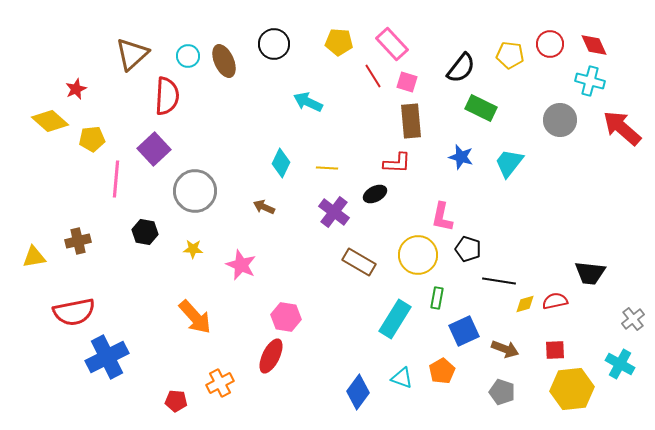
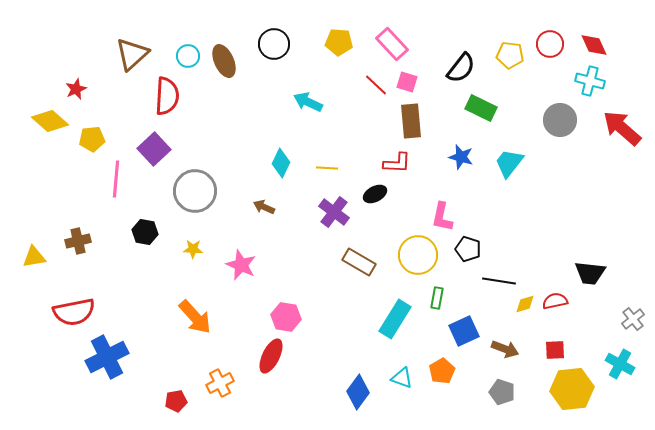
red line at (373, 76): moved 3 px right, 9 px down; rotated 15 degrees counterclockwise
red pentagon at (176, 401): rotated 15 degrees counterclockwise
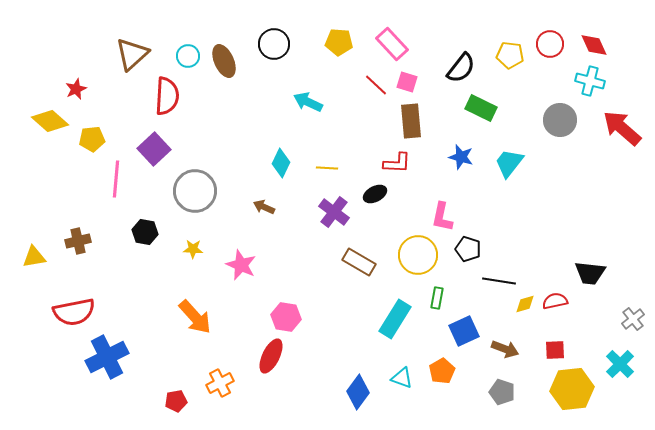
cyan cross at (620, 364): rotated 16 degrees clockwise
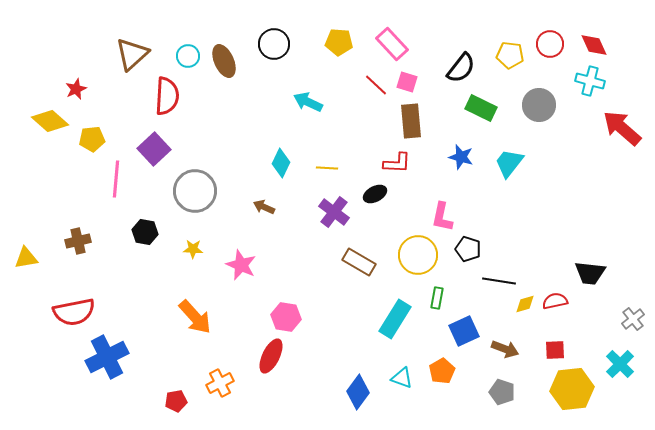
gray circle at (560, 120): moved 21 px left, 15 px up
yellow triangle at (34, 257): moved 8 px left, 1 px down
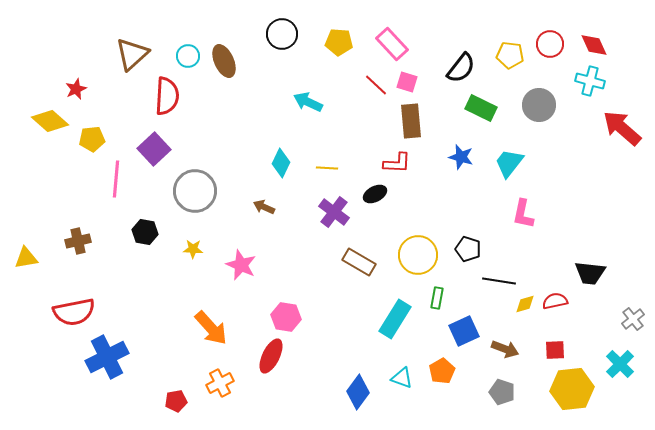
black circle at (274, 44): moved 8 px right, 10 px up
pink L-shape at (442, 217): moved 81 px right, 3 px up
orange arrow at (195, 317): moved 16 px right, 11 px down
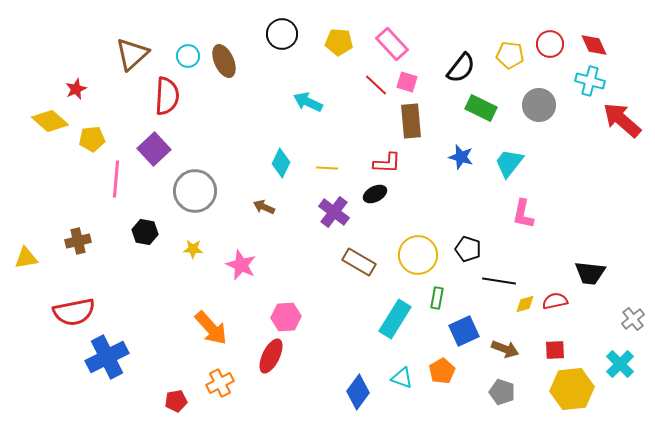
red arrow at (622, 128): moved 8 px up
red L-shape at (397, 163): moved 10 px left
pink hexagon at (286, 317): rotated 12 degrees counterclockwise
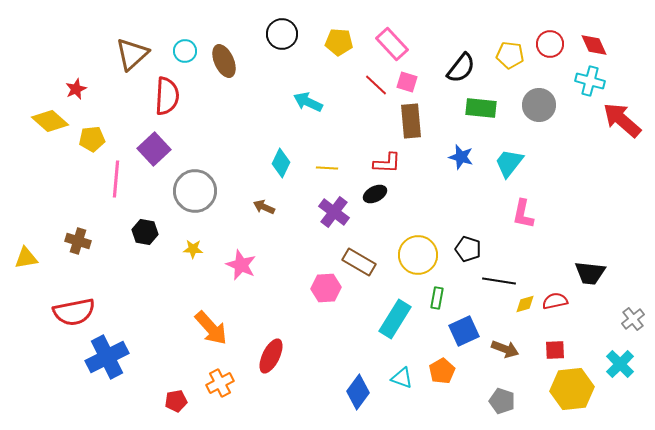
cyan circle at (188, 56): moved 3 px left, 5 px up
green rectangle at (481, 108): rotated 20 degrees counterclockwise
brown cross at (78, 241): rotated 30 degrees clockwise
pink hexagon at (286, 317): moved 40 px right, 29 px up
gray pentagon at (502, 392): moved 9 px down
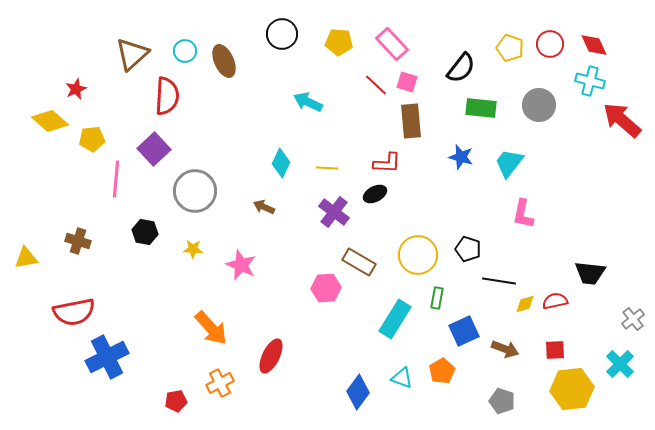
yellow pentagon at (510, 55): moved 7 px up; rotated 12 degrees clockwise
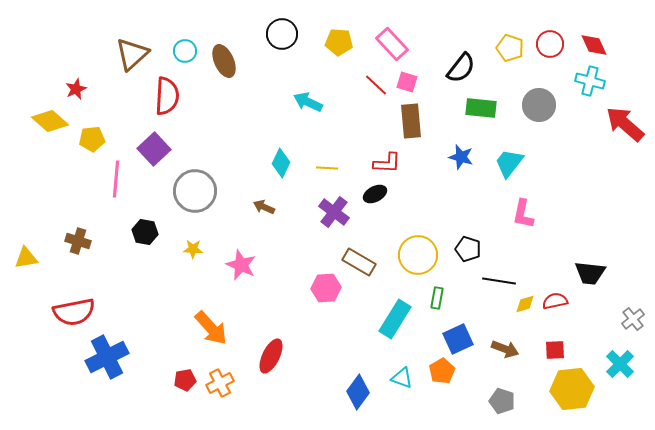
red arrow at (622, 120): moved 3 px right, 4 px down
blue square at (464, 331): moved 6 px left, 8 px down
red pentagon at (176, 401): moved 9 px right, 21 px up
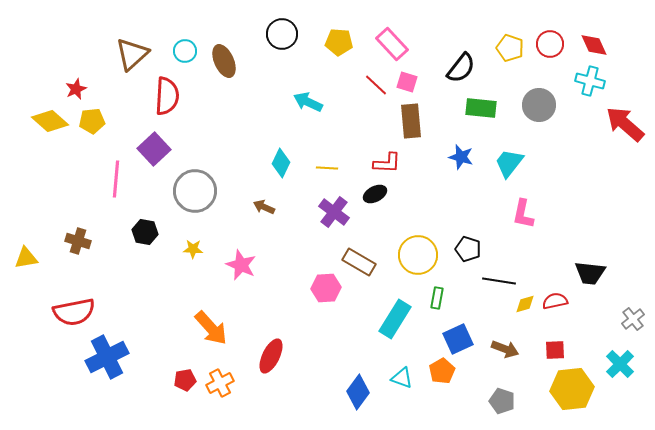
yellow pentagon at (92, 139): moved 18 px up
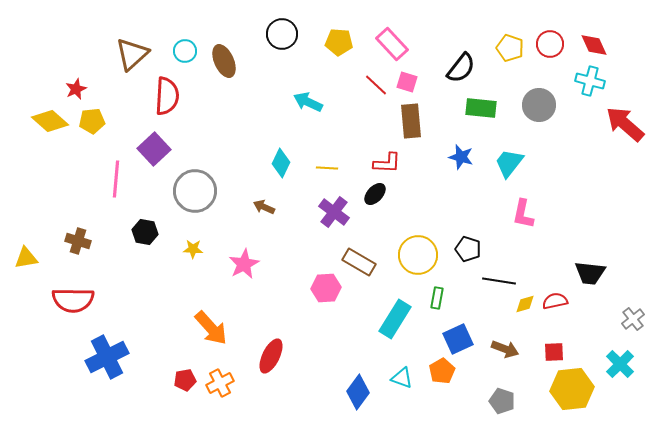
black ellipse at (375, 194): rotated 20 degrees counterclockwise
pink star at (241, 265): moved 3 px right, 1 px up; rotated 20 degrees clockwise
red semicircle at (74, 312): moved 1 px left, 12 px up; rotated 12 degrees clockwise
red square at (555, 350): moved 1 px left, 2 px down
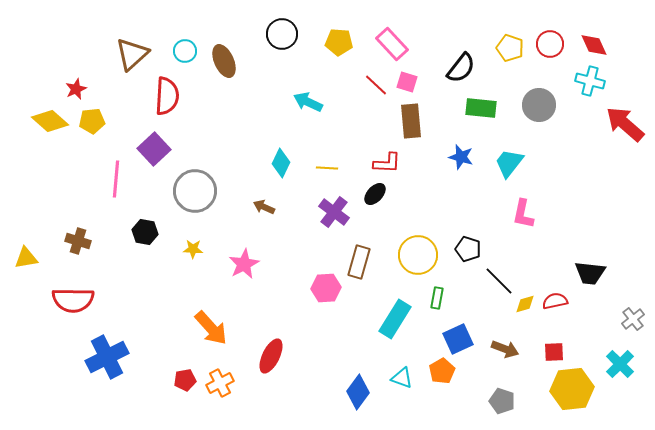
brown rectangle at (359, 262): rotated 76 degrees clockwise
black line at (499, 281): rotated 36 degrees clockwise
